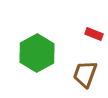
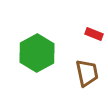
brown trapezoid: moved 2 px right, 1 px up; rotated 148 degrees clockwise
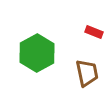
red rectangle: moved 2 px up
